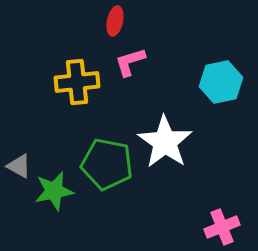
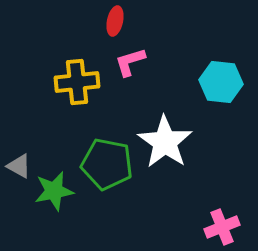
cyan hexagon: rotated 18 degrees clockwise
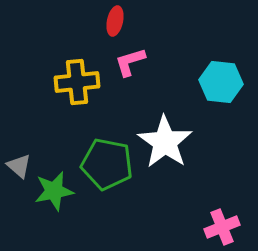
gray triangle: rotated 12 degrees clockwise
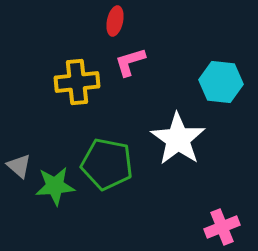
white star: moved 13 px right, 3 px up
green star: moved 1 px right, 5 px up; rotated 6 degrees clockwise
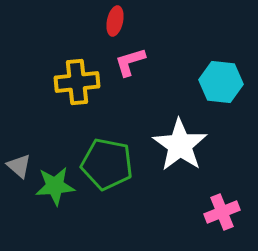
white star: moved 2 px right, 6 px down
pink cross: moved 15 px up
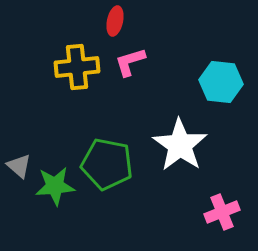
yellow cross: moved 15 px up
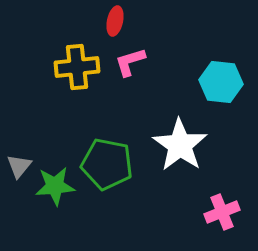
gray triangle: rotated 28 degrees clockwise
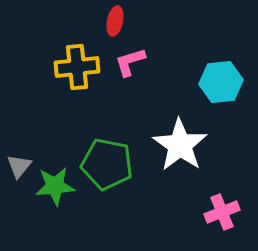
cyan hexagon: rotated 12 degrees counterclockwise
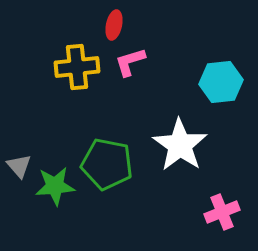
red ellipse: moved 1 px left, 4 px down
gray triangle: rotated 20 degrees counterclockwise
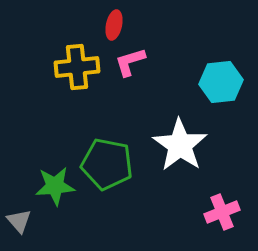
gray triangle: moved 55 px down
